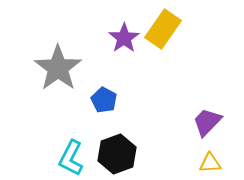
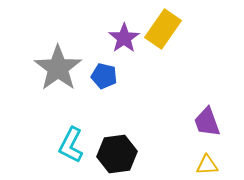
blue pentagon: moved 24 px up; rotated 15 degrees counterclockwise
purple trapezoid: rotated 64 degrees counterclockwise
black hexagon: rotated 12 degrees clockwise
cyan L-shape: moved 13 px up
yellow triangle: moved 3 px left, 2 px down
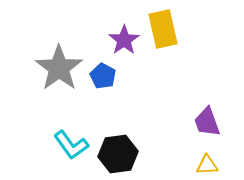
yellow rectangle: rotated 48 degrees counterclockwise
purple star: moved 2 px down
gray star: moved 1 px right
blue pentagon: moved 1 px left; rotated 15 degrees clockwise
cyan L-shape: rotated 63 degrees counterclockwise
black hexagon: moved 1 px right
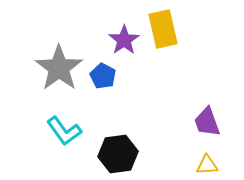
cyan L-shape: moved 7 px left, 14 px up
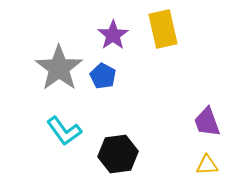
purple star: moved 11 px left, 5 px up
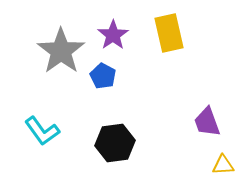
yellow rectangle: moved 6 px right, 4 px down
gray star: moved 2 px right, 17 px up
cyan L-shape: moved 22 px left
black hexagon: moved 3 px left, 11 px up
yellow triangle: moved 16 px right
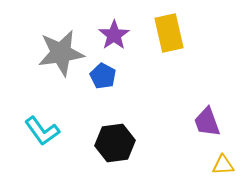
purple star: moved 1 px right
gray star: moved 2 px down; rotated 27 degrees clockwise
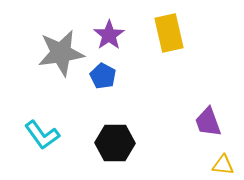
purple star: moved 5 px left
purple trapezoid: moved 1 px right
cyan L-shape: moved 4 px down
black hexagon: rotated 9 degrees clockwise
yellow triangle: rotated 10 degrees clockwise
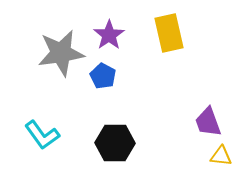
yellow triangle: moved 2 px left, 9 px up
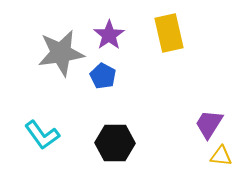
purple trapezoid: moved 1 px right, 2 px down; rotated 52 degrees clockwise
